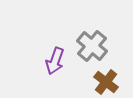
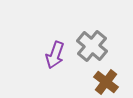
purple arrow: moved 6 px up
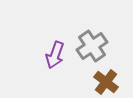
gray cross: rotated 16 degrees clockwise
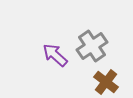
purple arrow: rotated 112 degrees clockwise
